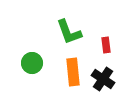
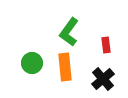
green L-shape: rotated 56 degrees clockwise
orange rectangle: moved 8 px left, 5 px up
black cross: rotated 15 degrees clockwise
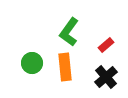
red rectangle: rotated 56 degrees clockwise
black cross: moved 3 px right, 2 px up
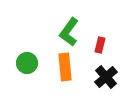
red rectangle: moved 6 px left; rotated 35 degrees counterclockwise
green circle: moved 5 px left
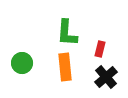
green L-shape: moved 2 px left, 1 px down; rotated 32 degrees counterclockwise
red rectangle: moved 4 px down
green circle: moved 5 px left
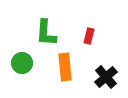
green L-shape: moved 21 px left
red rectangle: moved 11 px left, 13 px up
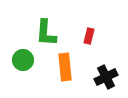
green circle: moved 1 px right, 3 px up
black cross: rotated 15 degrees clockwise
